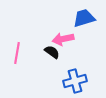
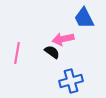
blue trapezoid: rotated 100 degrees counterclockwise
blue cross: moved 4 px left
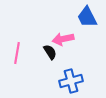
blue trapezoid: moved 3 px right, 1 px up
black semicircle: moved 2 px left; rotated 21 degrees clockwise
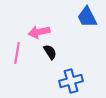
pink arrow: moved 24 px left, 7 px up
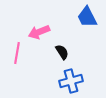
pink arrow: rotated 10 degrees counterclockwise
black semicircle: moved 12 px right
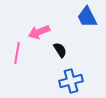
black semicircle: moved 2 px left, 2 px up
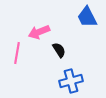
black semicircle: moved 1 px left
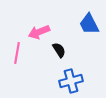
blue trapezoid: moved 2 px right, 7 px down
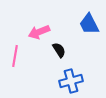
pink line: moved 2 px left, 3 px down
